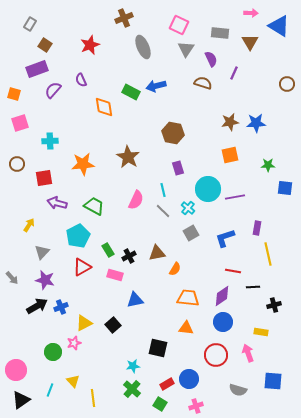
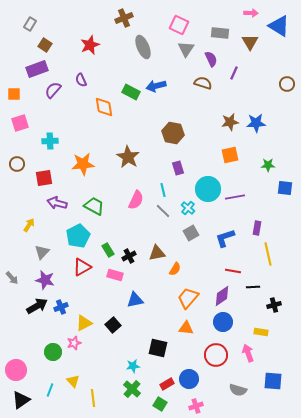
orange square at (14, 94): rotated 16 degrees counterclockwise
orange trapezoid at (188, 298): rotated 55 degrees counterclockwise
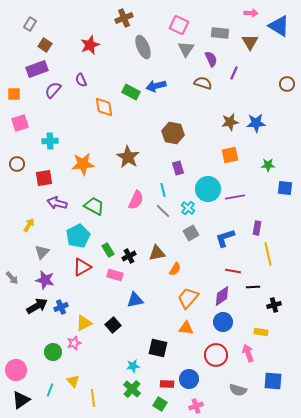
red rectangle at (167, 384): rotated 32 degrees clockwise
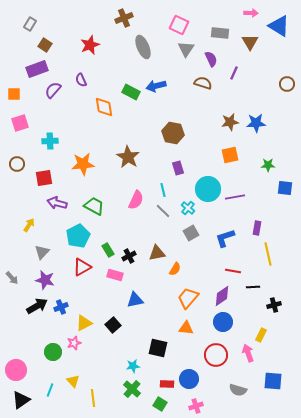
yellow rectangle at (261, 332): moved 3 px down; rotated 72 degrees counterclockwise
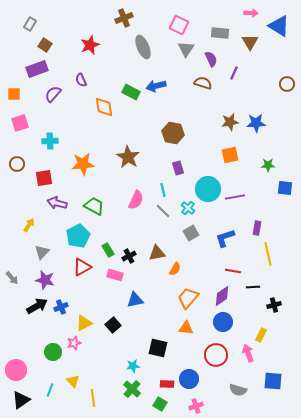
purple semicircle at (53, 90): moved 4 px down
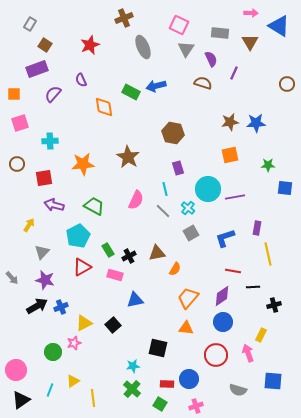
cyan line at (163, 190): moved 2 px right, 1 px up
purple arrow at (57, 203): moved 3 px left, 2 px down
yellow triangle at (73, 381): rotated 40 degrees clockwise
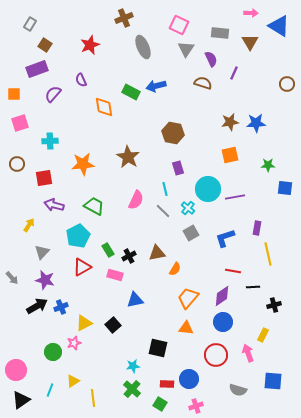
yellow rectangle at (261, 335): moved 2 px right
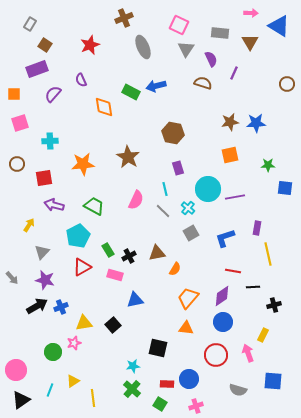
yellow triangle at (84, 323): rotated 18 degrees clockwise
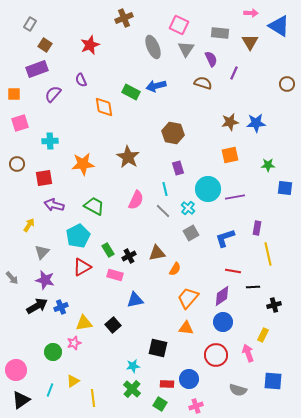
gray ellipse at (143, 47): moved 10 px right
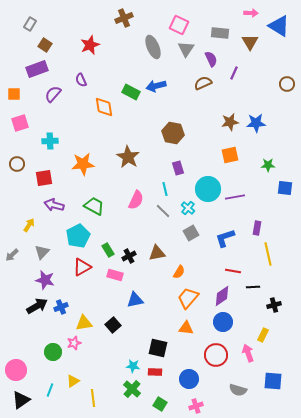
brown semicircle at (203, 83): rotated 42 degrees counterclockwise
orange semicircle at (175, 269): moved 4 px right, 3 px down
gray arrow at (12, 278): moved 23 px up; rotated 88 degrees clockwise
cyan star at (133, 366): rotated 16 degrees clockwise
red rectangle at (167, 384): moved 12 px left, 12 px up
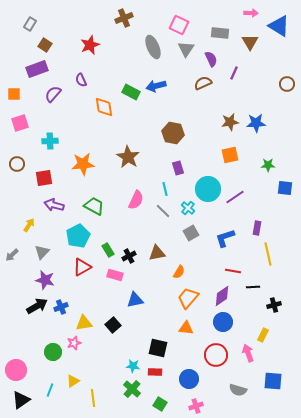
purple line at (235, 197): rotated 24 degrees counterclockwise
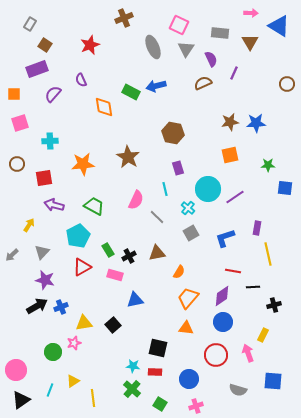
gray line at (163, 211): moved 6 px left, 6 px down
